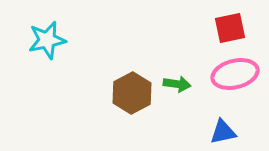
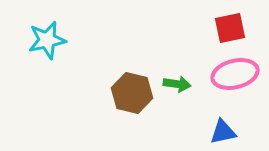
brown hexagon: rotated 18 degrees counterclockwise
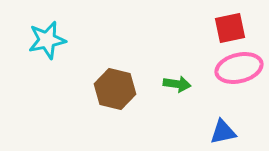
pink ellipse: moved 4 px right, 6 px up
brown hexagon: moved 17 px left, 4 px up
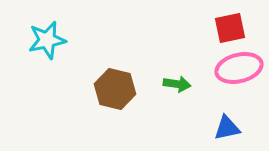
blue triangle: moved 4 px right, 4 px up
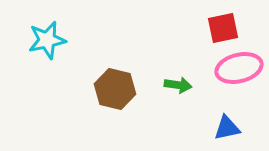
red square: moved 7 px left
green arrow: moved 1 px right, 1 px down
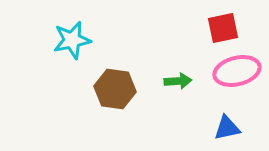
cyan star: moved 25 px right
pink ellipse: moved 2 px left, 3 px down
green arrow: moved 4 px up; rotated 12 degrees counterclockwise
brown hexagon: rotated 6 degrees counterclockwise
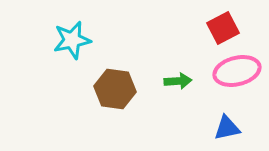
red square: rotated 16 degrees counterclockwise
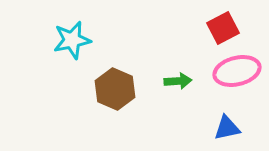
brown hexagon: rotated 15 degrees clockwise
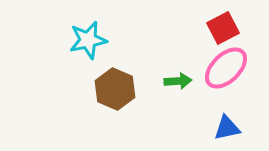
cyan star: moved 16 px right
pink ellipse: moved 11 px left, 3 px up; rotated 30 degrees counterclockwise
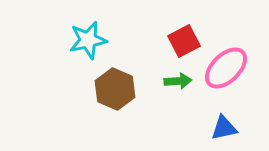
red square: moved 39 px left, 13 px down
blue triangle: moved 3 px left
